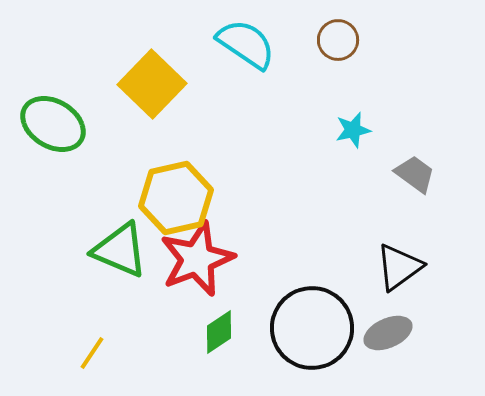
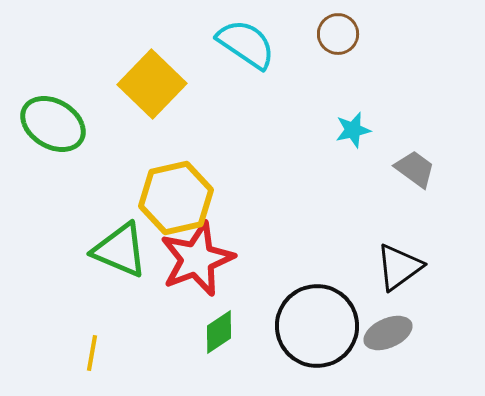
brown circle: moved 6 px up
gray trapezoid: moved 5 px up
black circle: moved 5 px right, 2 px up
yellow line: rotated 24 degrees counterclockwise
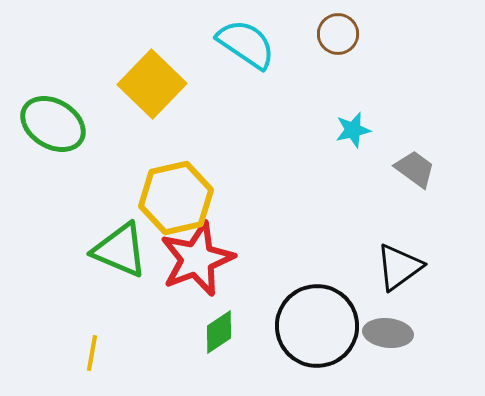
gray ellipse: rotated 30 degrees clockwise
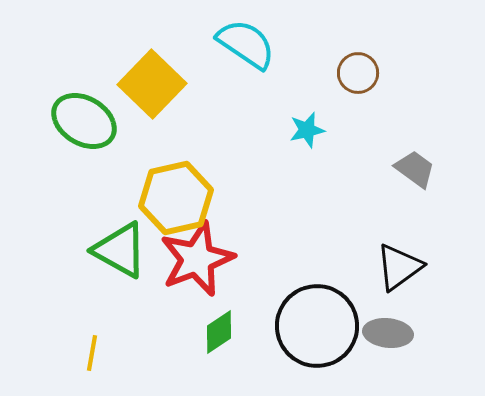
brown circle: moved 20 px right, 39 px down
green ellipse: moved 31 px right, 3 px up
cyan star: moved 46 px left
green triangle: rotated 6 degrees clockwise
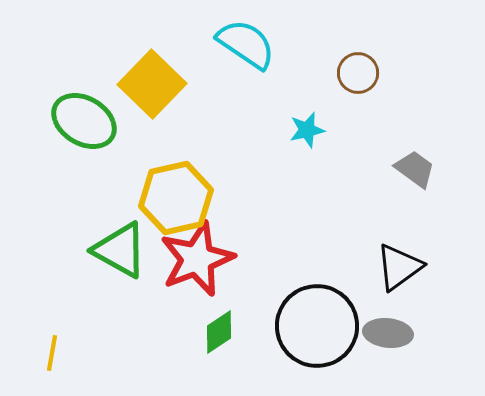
yellow line: moved 40 px left
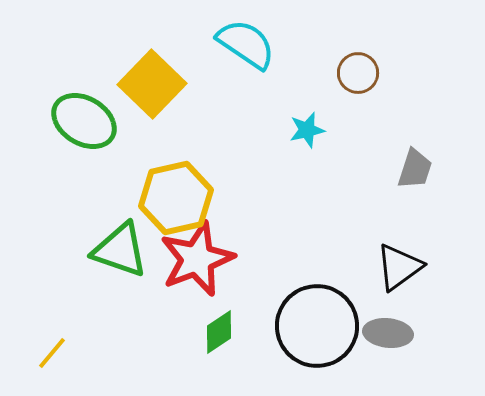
gray trapezoid: rotated 72 degrees clockwise
green triangle: rotated 10 degrees counterclockwise
yellow line: rotated 30 degrees clockwise
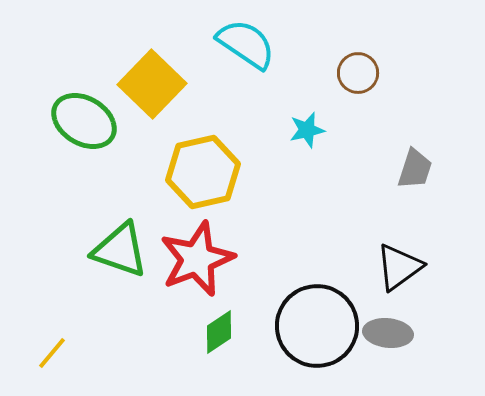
yellow hexagon: moved 27 px right, 26 px up
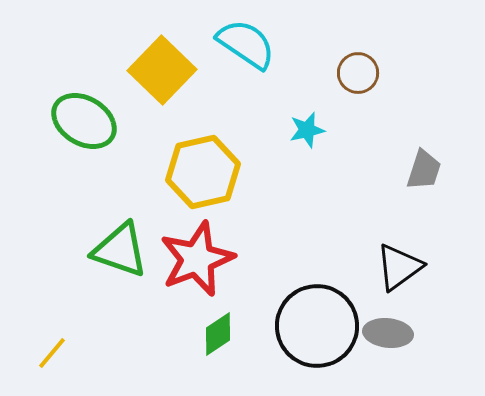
yellow square: moved 10 px right, 14 px up
gray trapezoid: moved 9 px right, 1 px down
green diamond: moved 1 px left, 2 px down
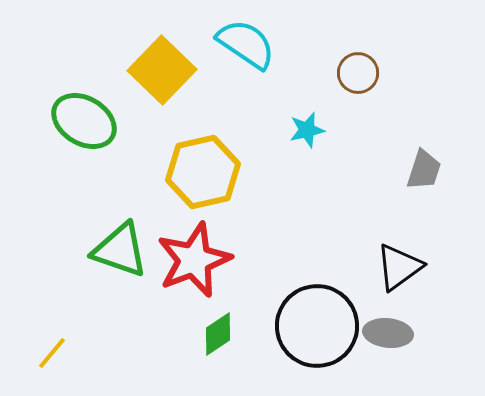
red star: moved 3 px left, 1 px down
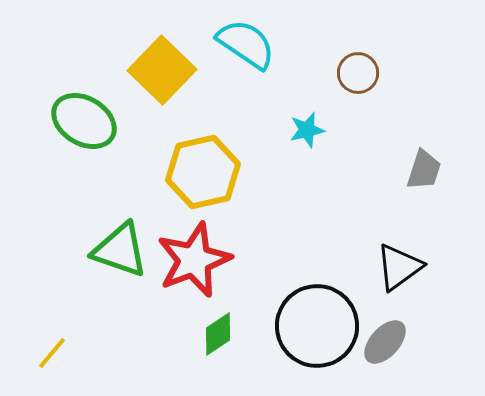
gray ellipse: moved 3 px left, 9 px down; rotated 54 degrees counterclockwise
